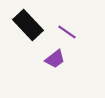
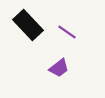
purple trapezoid: moved 4 px right, 9 px down
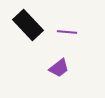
purple line: rotated 30 degrees counterclockwise
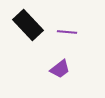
purple trapezoid: moved 1 px right, 1 px down
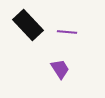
purple trapezoid: rotated 85 degrees counterclockwise
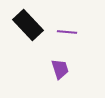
purple trapezoid: rotated 15 degrees clockwise
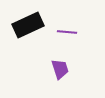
black rectangle: rotated 72 degrees counterclockwise
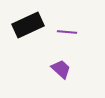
purple trapezoid: moved 1 px right; rotated 30 degrees counterclockwise
